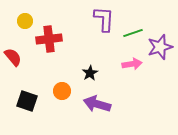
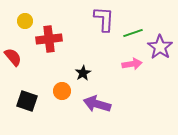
purple star: rotated 20 degrees counterclockwise
black star: moved 7 px left
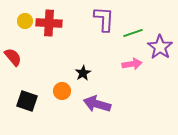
red cross: moved 16 px up; rotated 10 degrees clockwise
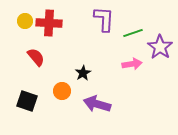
red semicircle: moved 23 px right
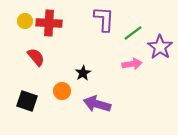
green line: rotated 18 degrees counterclockwise
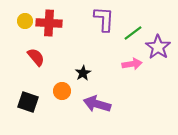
purple star: moved 2 px left
black square: moved 1 px right, 1 px down
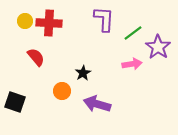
black square: moved 13 px left
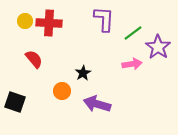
red semicircle: moved 2 px left, 2 px down
